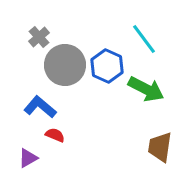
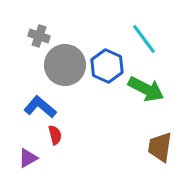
gray cross: moved 1 px up; rotated 30 degrees counterclockwise
red semicircle: rotated 54 degrees clockwise
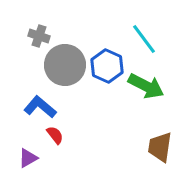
green arrow: moved 3 px up
red semicircle: rotated 24 degrees counterclockwise
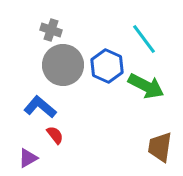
gray cross: moved 12 px right, 6 px up
gray circle: moved 2 px left
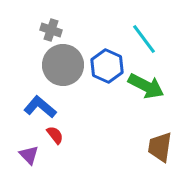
purple triangle: moved 1 px right, 3 px up; rotated 45 degrees counterclockwise
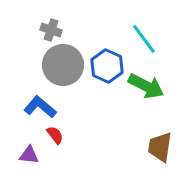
purple triangle: rotated 40 degrees counterclockwise
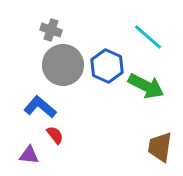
cyan line: moved 4 px right, 2 px up; rotated 12 degrees counterclockwise
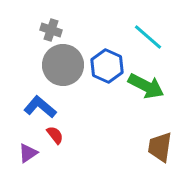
purple triangle: moved 1 px left, 2 px up; rotated 40 degrees counterclockwise
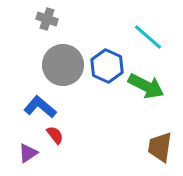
gray cross: moved 4 px left, 11 px up
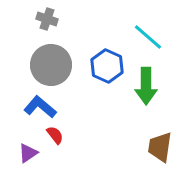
gray circle: moved 12 px left
green arrow: rotated 63 degrees clockwise
